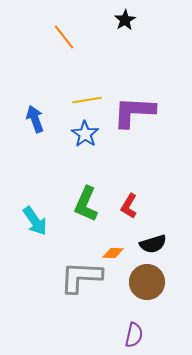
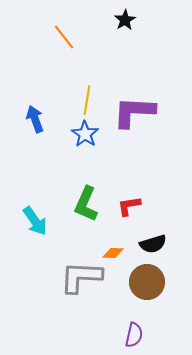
yellow line: rotated 72 degrees counterclockwise
red L-shape: rotated 50 degrees clockwise
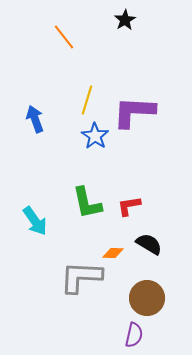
yellow line: rotated 8 degrees clockwise
blue star: moved 10 px right, 2 px down
green L-shape: moved 1 px right, 1 px up; rotated 36 degrees counterclockwise
black semicircle: moved 4 px left; rotated 132 degrees counterclockwise
brown circle: moved 16 px down
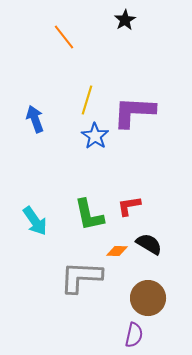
green L-shape: moved 2 px right, 12 px down
orange diamond: moved 4 px right, 2 px up
brown circle: moved 1 px right
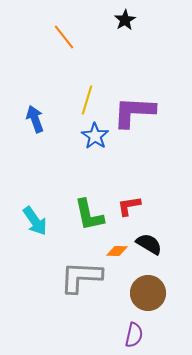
brown circle: moved 5 px up
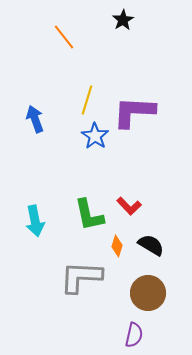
black star: moved 2 px left
red L-shape: rotated 125 degrees counterclockwise
cyan arrow: rotated 24 degrees clockwise
black semicircle: moved 2 px right, 1 px down
orange diamond: moved 5 px up; rotated 75 degrees counterclockwise
